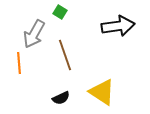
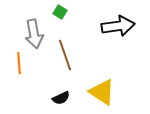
gray arrow: rotated 40 degrees counterclockwise
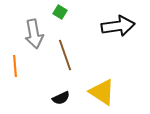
orange line: moved 4 px left, 3 px down
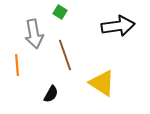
orange line: moved 2 px right, 1 px up
yellow triangle: moved 9 px up
black semicircle: moved 10 px left, 4 px up; rotated 36 degrees counterclockwise
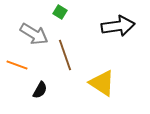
gray arrow: rotated 48 degrees counterclockwise
orange line: rotated 65 degrees counterclockwise
black semicircle: moved 11 px left, 4 px up
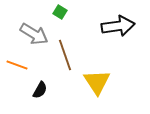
yellow triangle: moved 5 px left, 1 px up; rotated 24 degrees clockwise
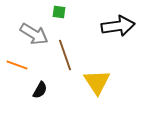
green square: moved 1 px left; rotated 24 degrees counterclockwise
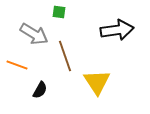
black arrow: moved 1 px left, 4 px down
brown line: moved 1 px down
